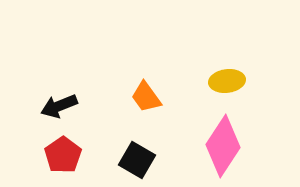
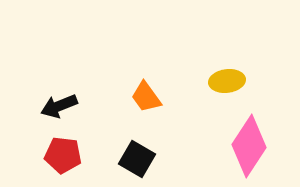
pink diamond: moved 26 px right
red pentagon: rotated 30 degrees counterclockwise
black square: moved 1 px up
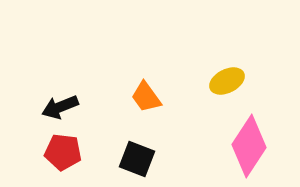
yellow ellipse: rotated 20 degrees counterclockwise
black arrow: moved 1 px right, 1 px down
red pentagon: moved 3 px up
black square: rotated 9 degrees counterclockwise
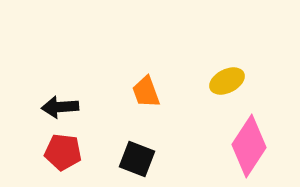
orange trapezoid: moved 5 px up; rotated 16 degrees clockwise
black arrow: rotated 18 degrees clockwise
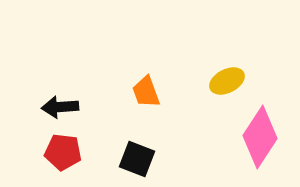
pink diamond: moved 11 px right, 9 px up
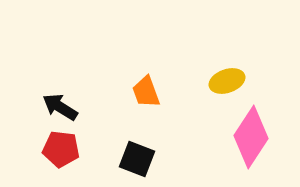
yellow ellipse: rotated 8 degrees clockwise
black arrow: rotated 36 degrees clockwise
pink diamond: moved 9 px left
red pentagon: moved 2 px left, 3 px up
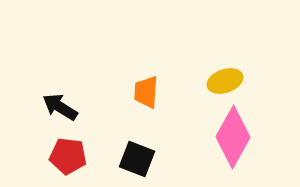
yellow ellipse: moved 2 px left
orange trapezoid: rotated 24 degrees clockwise
pink diamond: moved 18 px left; rotated 4 degrees counterclockwise
red pentagon: moved 7 px right, 7 px down
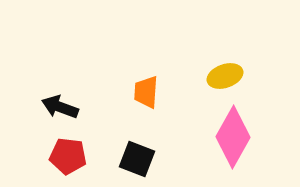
yellow ellipse: moved 5 px up
black arrow: rotated 12 degrees counterclockwise
